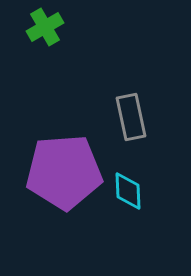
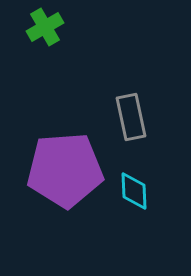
purple pentagon: moved 1 px right, 2 px up
cyan diamond: moved 6 px right
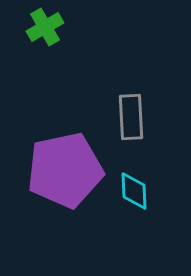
gray rectangle: rotated 9 degrees clockwise
purple pentagon: rotated 8 degrees counterclockwise
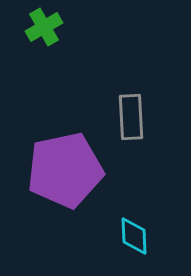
green cross: moved 1 px left
cyan diamond: moved 45 px down
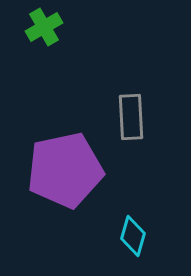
cyan diamond: moved 1 px left; rotated 18 degrees clockwise
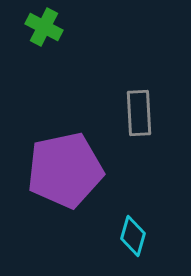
green cross: rotated 33 degrees counterclockwise
gray rectangle: moved 8 px right, 4 px up
